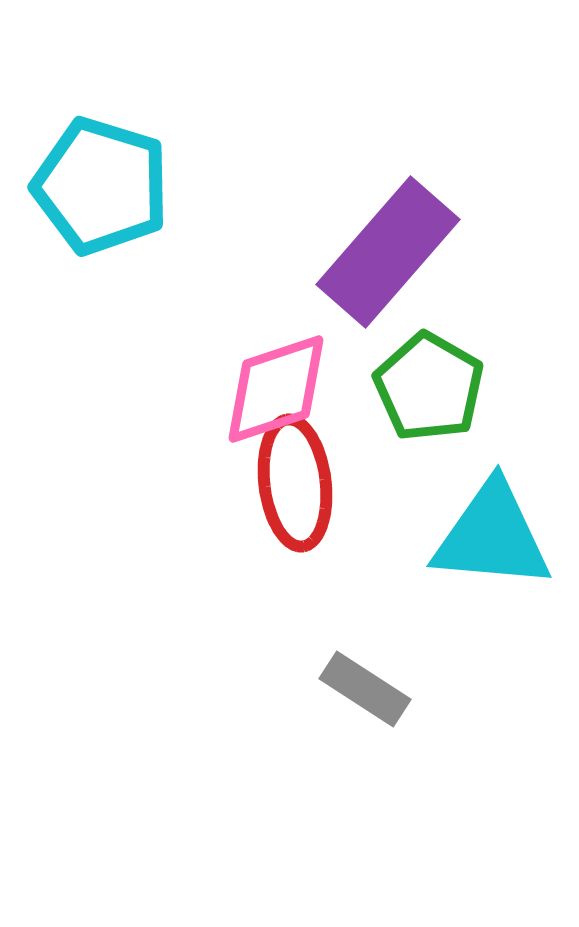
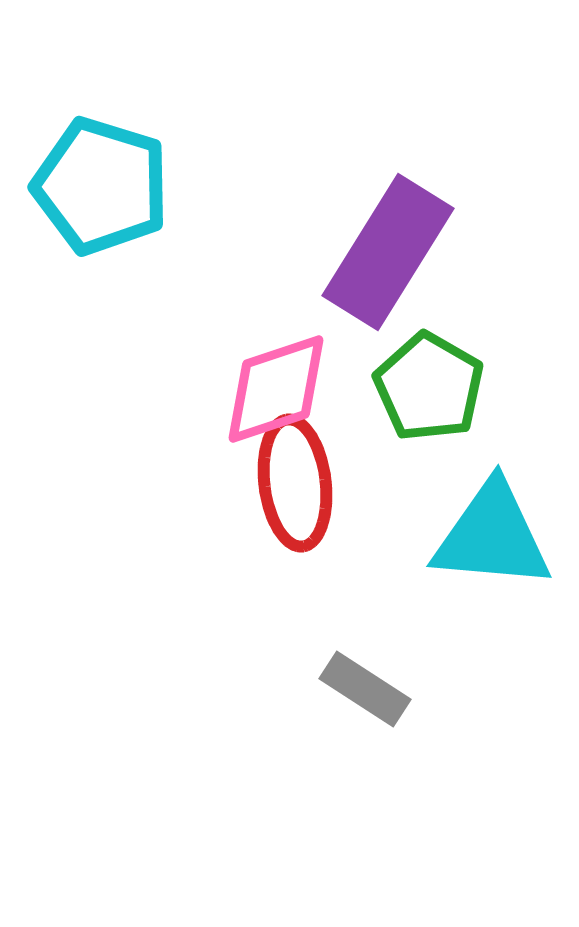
purple rectangle: rotated 9 degrees counterclockwise
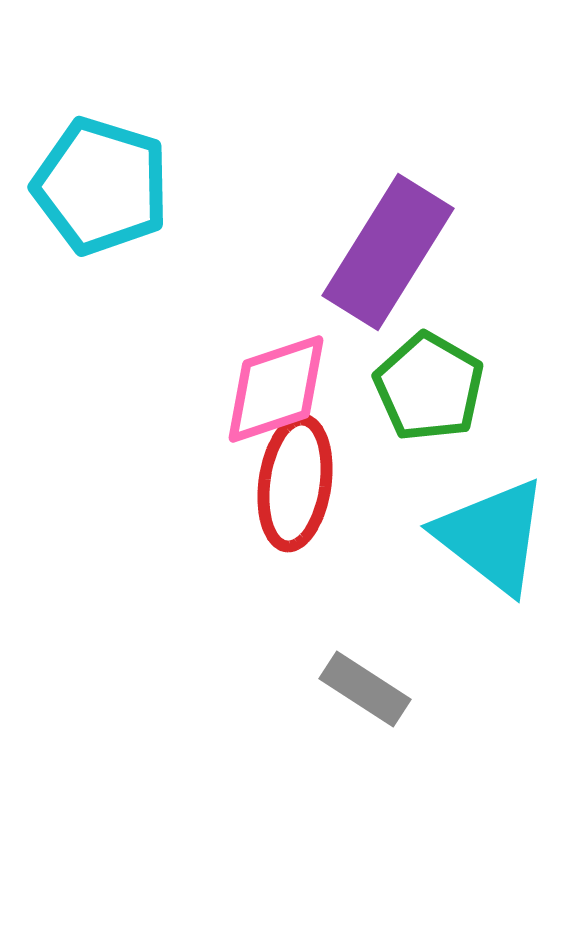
red ellipse: rotated 15 degrees clockwise
cyan triangle: rotated 33 degrees clockwise
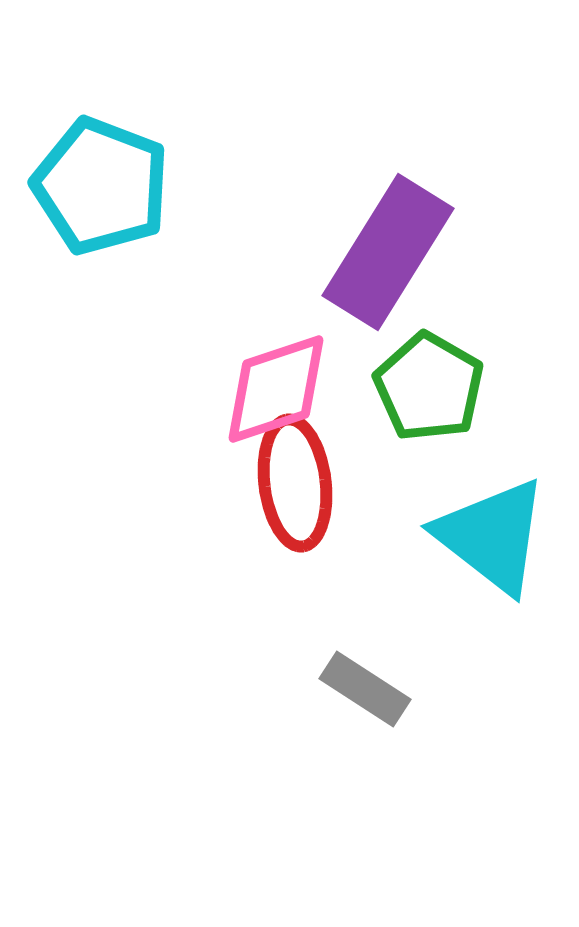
cyan pentagon: rotated 4 degrees clockwise
red ellipse: rotated 15 degrees counterclockwise
